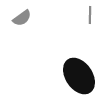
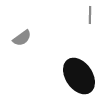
gray semicircle: moved 20 px down
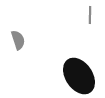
gray semicircle: moved 4 px left, 2 px down; rotated 72 degrees counterclockwise
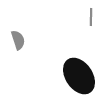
gray line: moved 1 px right, 2 px down
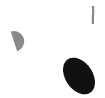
gray line: moved 2 px right, 2 px up
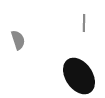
gray line: moved 9 px left, 8 px down
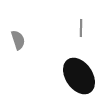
gray line: moved 3 px left, 5 px down
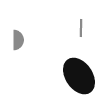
gray semicircle: rotated 18 degrees clockwise
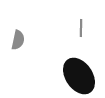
gray semicircle: rotated 12 degrees clockwise
